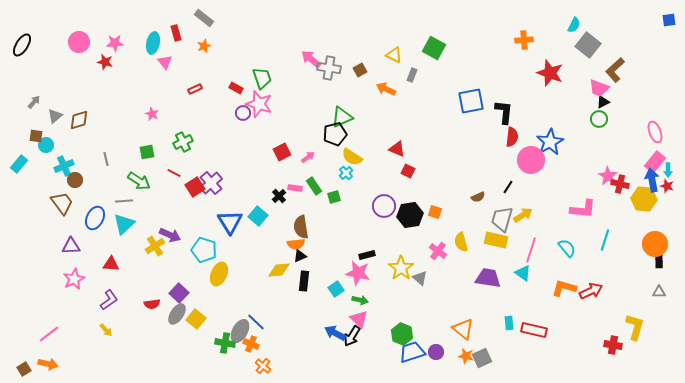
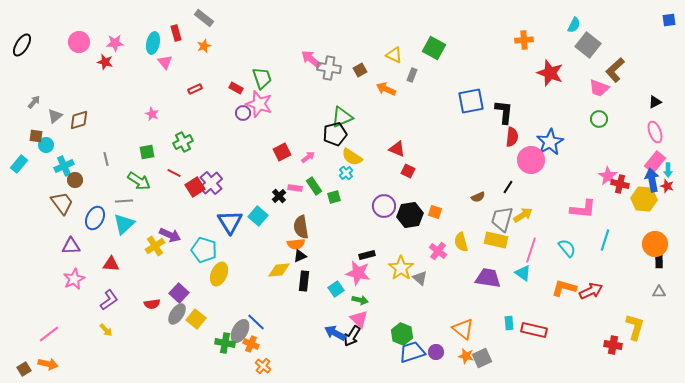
black triangle at (603, 102): moved 52 px right
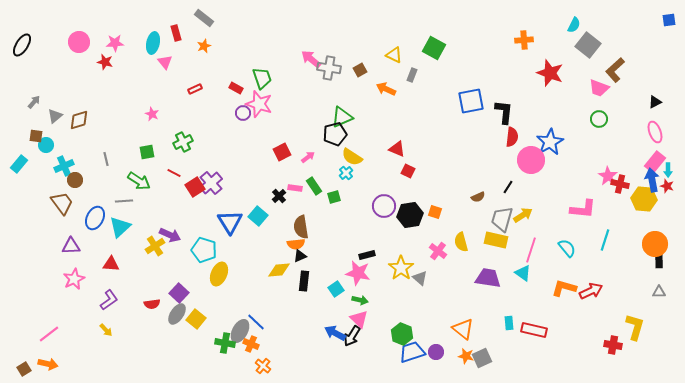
cyan triangle at (124, 224): moved 4 px left, 3 px down
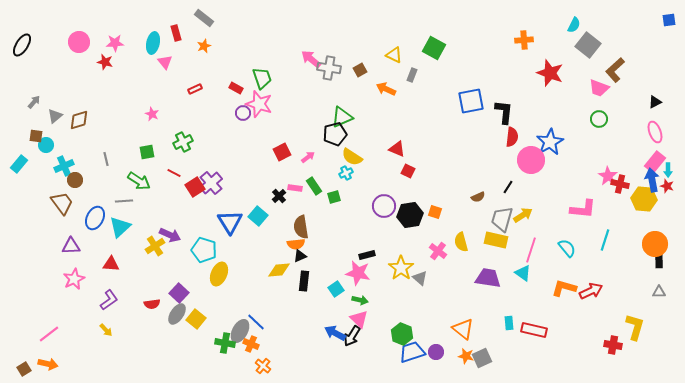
cyan cross at (346, 173): rotated 16 degrees clockwise
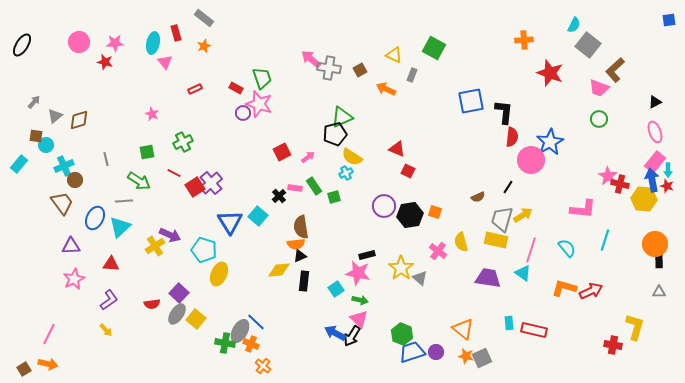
pink line at (49, 334): rotated 25 degrees counterclockwise
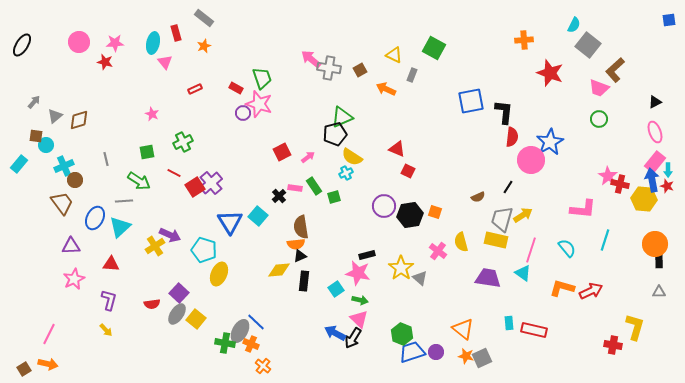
orange L-shape at (564, 288): moved 2 px left
purple L-shape at (109, 300): rotated 40 degrees counterclockwise
black arrow at (352, 336): moved 1 px right, 2 px down
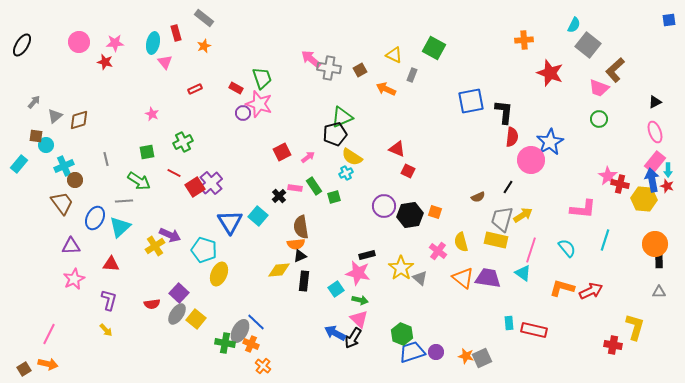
orange triangle at (463, 329): moved 51 px up
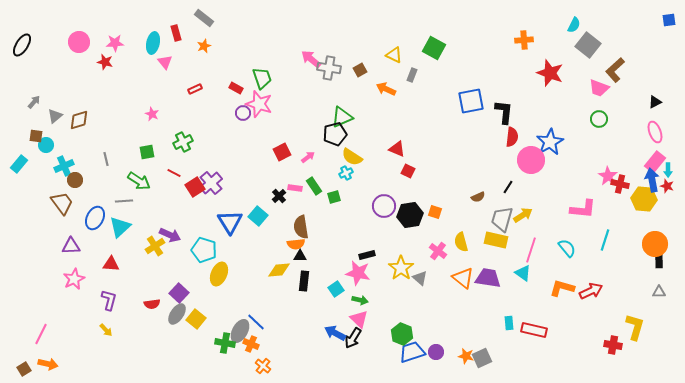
black triangle at (300, 256): rotated 24 degrees clockwise
pink line at (49, 334): moved 8 px left
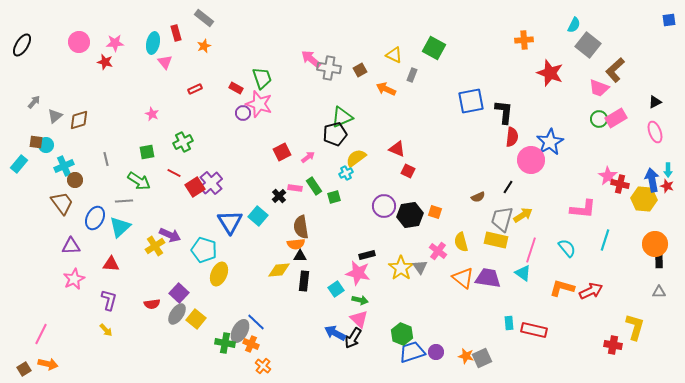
brown square at (36, 136): moved 6 px down
yellow semicircle at (352, 157): moved 4 px right, 1 px down; rotated 110 degrees clockwise
pink rectangle at (655, 162): moved 39 px left, 44 px up; rotated 20 degrees clockwise
gray triangle at (420, 278): moved 11 px up; rotated 14 degrees clockwise
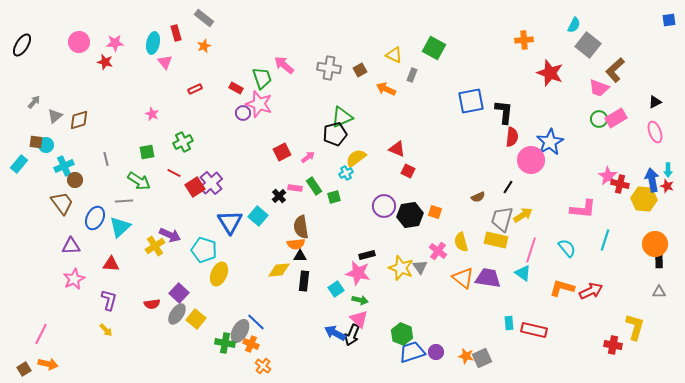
pink arrow at (311, 59): moved 27 px left, 6 px down
yellow star at (401, 268): rotated 15 degrees counterclockwise
black arrow at (353, 338): moved 1 px left, 3 px up; rotated 10 degrees counterclockwise
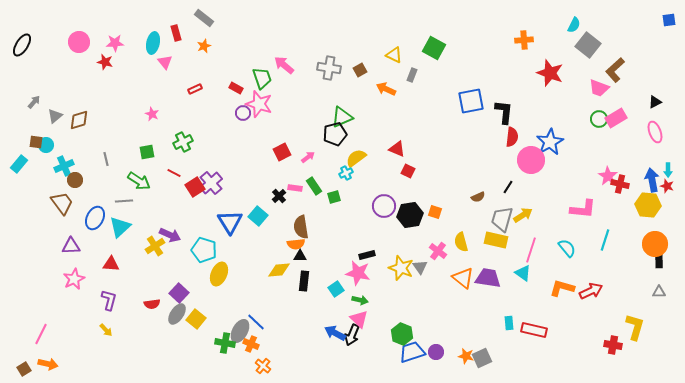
yellow hexagon at (644, 199): moved 4 px right, 6 px down
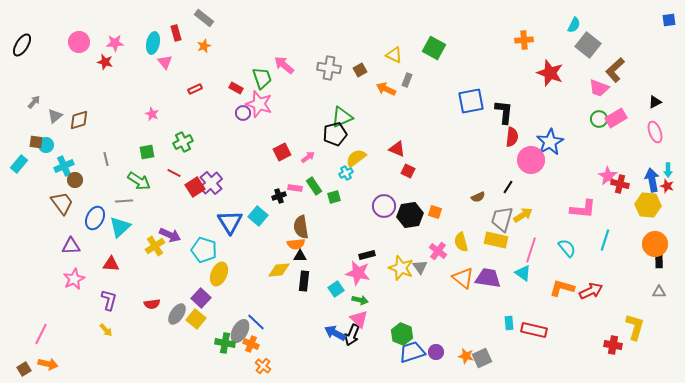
gray rectangle at (412, 75): moved 5 px left, 5 px down
black cross at (279, 196): rotated 24 degrees clockwise
purple square at (179, 293): moved 22 px right, 5 px down
